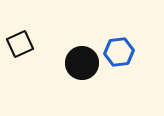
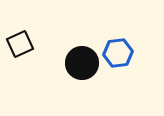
blue hexagon: moved 1 px left, 1 px down
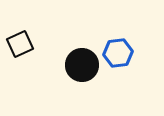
black circle: moved 2 px down
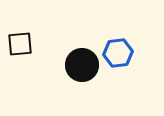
black square: rotated 20 degrees clockwise
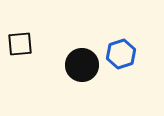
blue hexagon: moved 3 px right, 1 px down; rotated 12 degrees counterclockwise
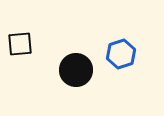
black circle: moved 6 px left, 5 px down
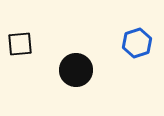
blue hexagon: moved 16 px right, 11 px up
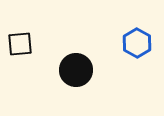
blue hexagon: rotated 12 degrees counterclockwise
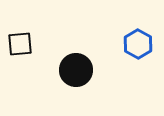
blue hexagon: moved 1 px right, 1 px down
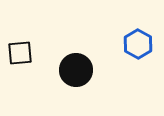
black square: moved 9 px down
